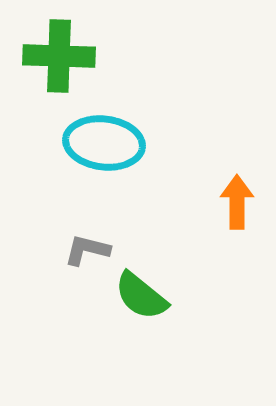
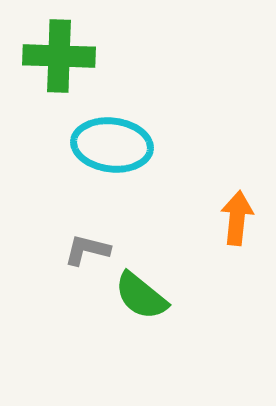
cyan ellipse: moved 8 px right, 2 px down
orange arrow: moved 16 px down; rotated 6 degrees clockwise
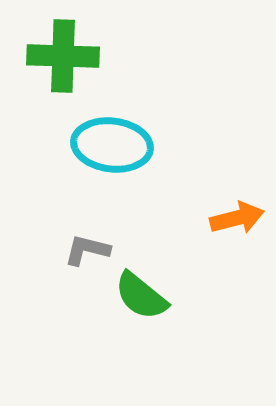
green cross: moved 4 px right
orange arrow: rotated 70 degrees clockwise
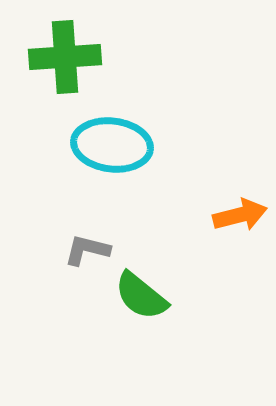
green cross: moved 2 px right, 1 px down; rotated 6 degrees counterclockwise
orange arrow: moved 3 px right, 3 px up
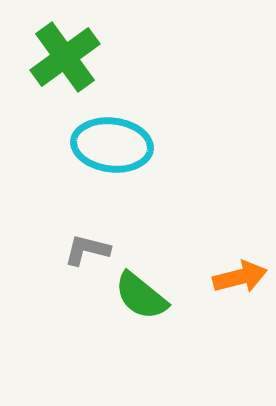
green cross: rotated 32 degrees counterclockwise
orange arrow: moved 62 px down
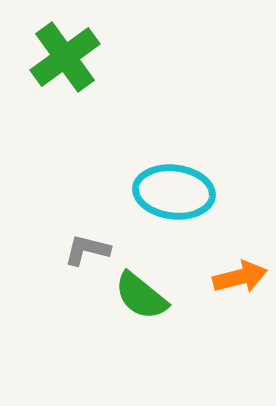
cyan ellipse: moved 62 px right, 47 px down
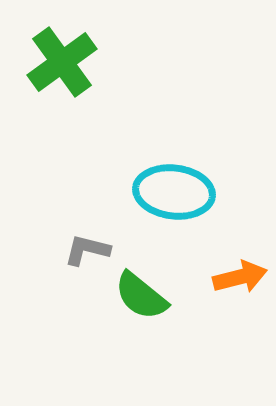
green cross: moved 3 px left, 5 px down
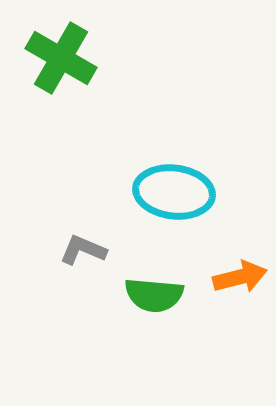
green cross: moved 1 px left, 4 px up; rotated 24 degrees counterclockwise
gray L-shape: moved 4 px left; rotated 9 degrees clockwise
green semicircle: moved 13 px right, 1 px up; rotated 34 degrees counterclockwise
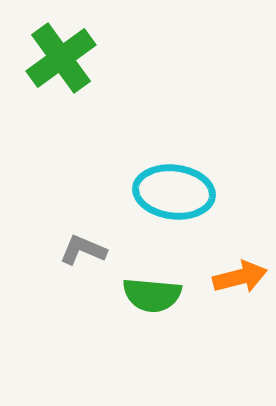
green cross: rotated 24 degrees clockwise
green semicircle: moved 2 px left
